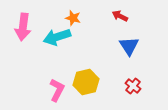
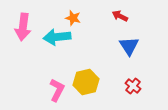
cyan arrow: rotated 12 degrees clockwise
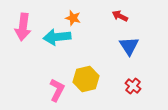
yellow hexagon: moved 3 px up
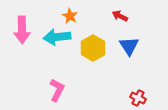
orange star: moved 3 px left, 2 px up; rotated 14 degrees clockwise
pink arrow: moved 1 px left, 3 px down; rotated 8 degrees counterclockwise
yellow hexagon: moved 7 px right, 31 px up; rotated 15 degrees counterclockwise
red cross: moved 5 px right, 12 px down; rotated 14 degrees counterclockwise
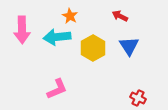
pink L-shape: moved 1 px up; rotated 40 degrees clockwise
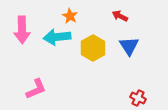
pink L-shape: moved 21 px left
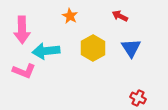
cyan arrow: moved 11 px left, 14 px down
blue triangle: moved 2 px right, 2 px down
pink L-shape: moved 12 px left, 18 px up; rotated 45 degrees clockwise
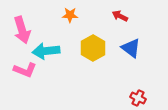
orange star: moved 1 px up; rotated 28 degrees counterclockwise
pink arrow: rotated 16 degrees counterclockwise
blue triangle: rotated 20 degrees counterclockwise
pink L-shape: moved 1 px right, 1 px up
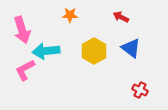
red arrow: moved 1 px right, 1 px down
yellow hexagon: moved 1 px right, 3 px down
pink L-shape: rotated 130 degrees clockwise
red cross: moved 2 px right, 8 px up
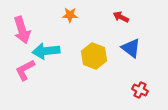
yellow hexagon: moved 5 px down; rotated 10 degrees counterclockwise
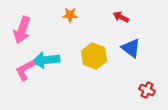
pink arrow: rotated 36 degrees clockwise
cyan arrow: moved 9 px down
red cross: moved 7 px right
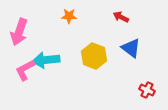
orange star: moved 1 px left, 1 px down
pink arrow: moved 3 px left, 2 px down
